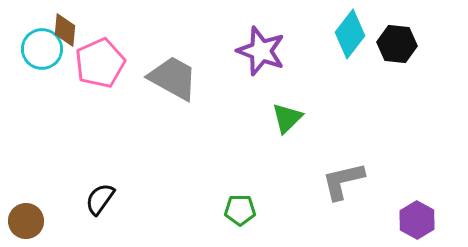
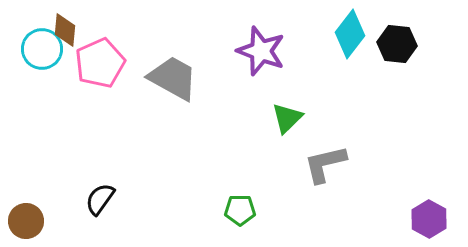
gray L-shape: moved 18 px left, 17 px up
purple hexagon: moved 12 px right, 1 px up
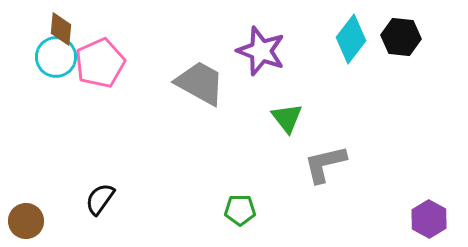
brown diamond: moved 4 px left, 1 px up
cyan diamond: moved 1 px right, 5 px down
black hexagon: moved 4 px right, 7 px up
cyan circle: moved 14 px right, 8 px down
gray trapezoid: moved 27 px right, 5 px down
green triangle: rotated 24 degrees counterclockwise
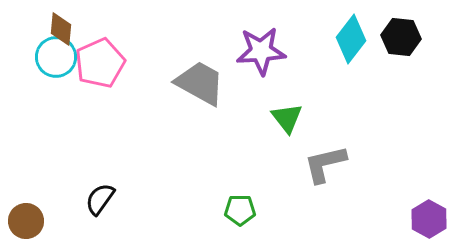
purple star: rotated 24 degrees counterclockwise
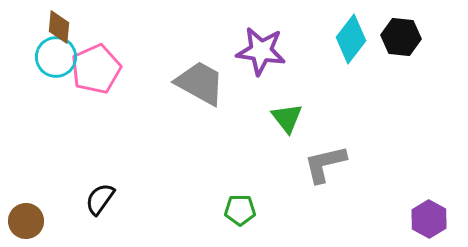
brown diamond: moved 2 px left, 2 px up
purple star: rotated 12 degrees clockwise
pink pentagon: moved 4 px left, 6 px down
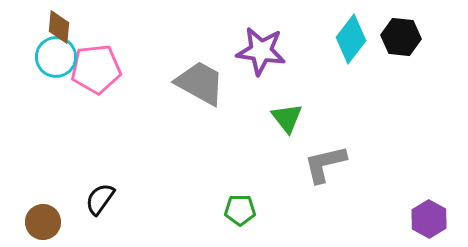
pink pentagon: rotated 18 degrees clockwise
brown circle: moved 17 px right, 1 px down
